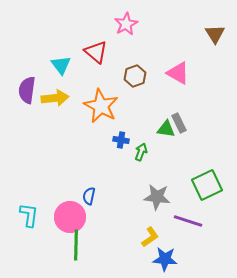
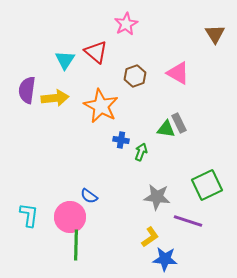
cyan triangle: moved 4 px right, 5 px up; rotated 10 degrees clockwise
blue semicircle: rotated 66 degrees counterclockwise
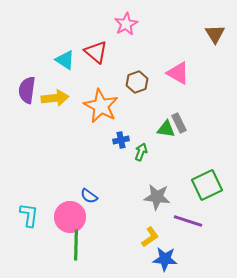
cyan triangle: rotated 30 degrees counterclockwise
brown hexagon: moved 2 px right, 6 px down
blue cross: rotated 21 degrees counterclockwise
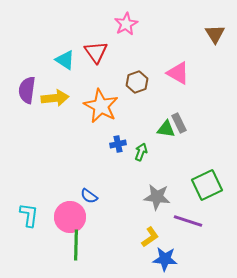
red triangle: rotated 15 degrees clockwise
blue cross: moved 3 px left, 4 px down
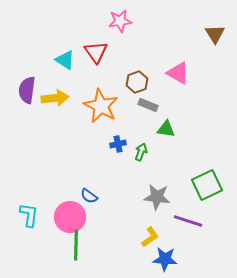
pink star: moved 6 px left, 3 px up; rotated 20 degrees clockwise
gray rectangle: moved 31 px left, 18 px up; rotated 42 degrees counterclockwise
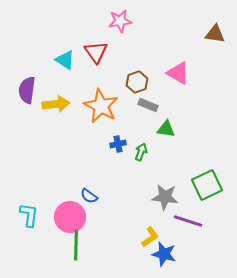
brown triangle: rotated 50 degrees counterclockwise
yellow arrow: moved 1 px right, 6 px down
gray star: moved 8 px right
blue star: moved 1 px left, 5 px up; rotated 10 degrees clockwise
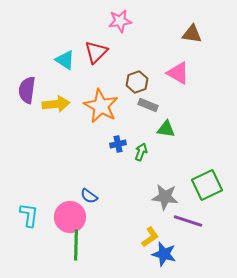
brown triangle: moved 23 px left
red triangle: rotated 20 degrees clockwise
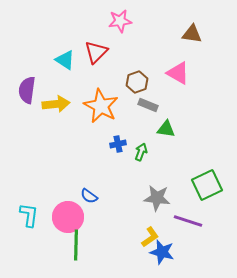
gray star: moved 8 px left, 1 px down
pink circle: moved 2 px left
blue star: moved 2 px left, 2 px up
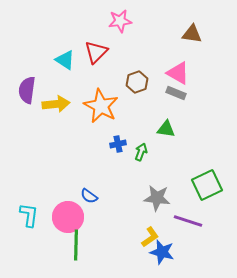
gray rectangle: moved 28 px right, 12 px up
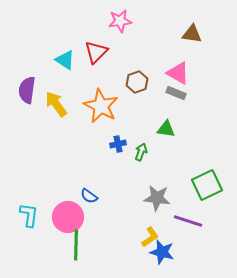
yellow arrow: rotated 120 degrees counterclockwise
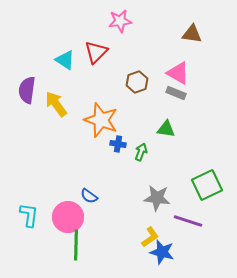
orange star: moved 14 px down; rotated 8 degrees counterclockwise
blue cross: rotated 21 degrees clockwise
